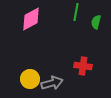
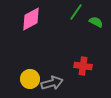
green line: rotated 24 degrees clockwise
green semicircle: rotated 104 degrees clockwise
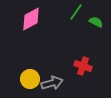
red cross: rotated 12 degrees clockwise
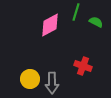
green line: rotated 18 degrees counterclockwise
pink diamond: moved 19 px right, 6 px down
gray arrow: rotated 105 degrees clockwise
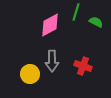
yellow circle: moved 5 px up
gray arrow: moved 22 px up
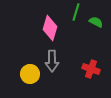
pink diamond: moved 3 px down; rotated 45 degrees counterclockwise
red cross: moved 8 px right, 3 px down
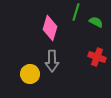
red cross: moved 6 px right, 12 px up
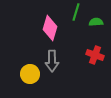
green semicircle: rotated 32 degrees counterclockwise
red cross: moved 2 px left, 2 px up
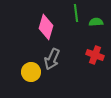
green line: moved 1 px down; rotated 24 degrees counterclockwise
pink diamond: moved 4 px left, 1 px up
gray arrow: moved 2 px up; rotated 25 degrees clockwise
yellow circle: moved 1 px right, 2 px up
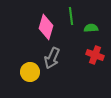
green line: moved 5 px left, 3 px down
green semicircle: moved 5 px left, 6 px down
gray arrow: moved 1 px up
yellow circle: moved 1 px left
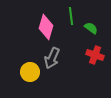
green semicircle: rotated 40 degrees clockwise
